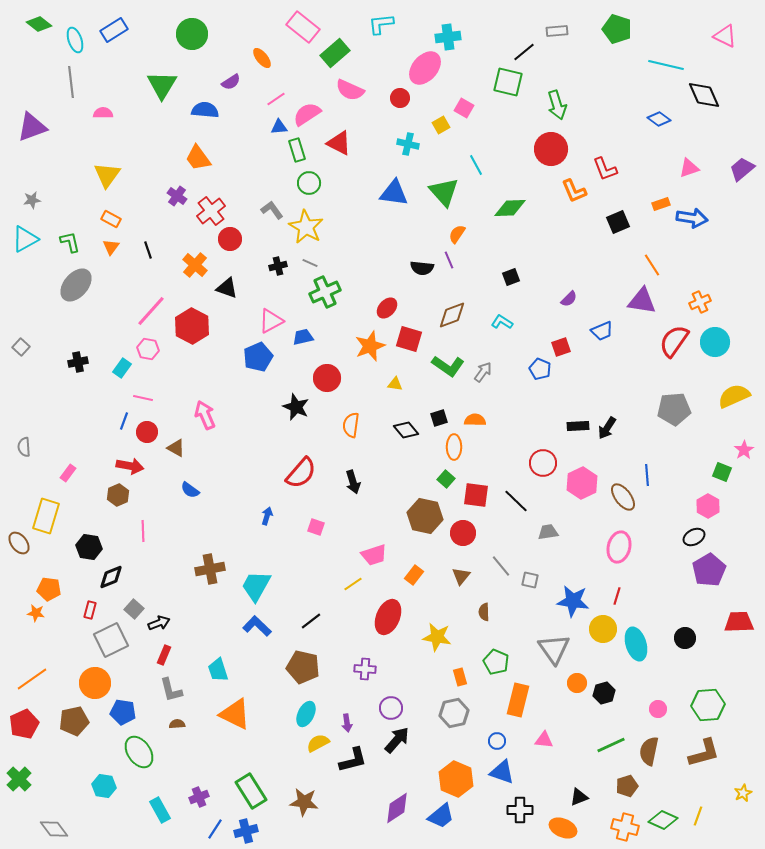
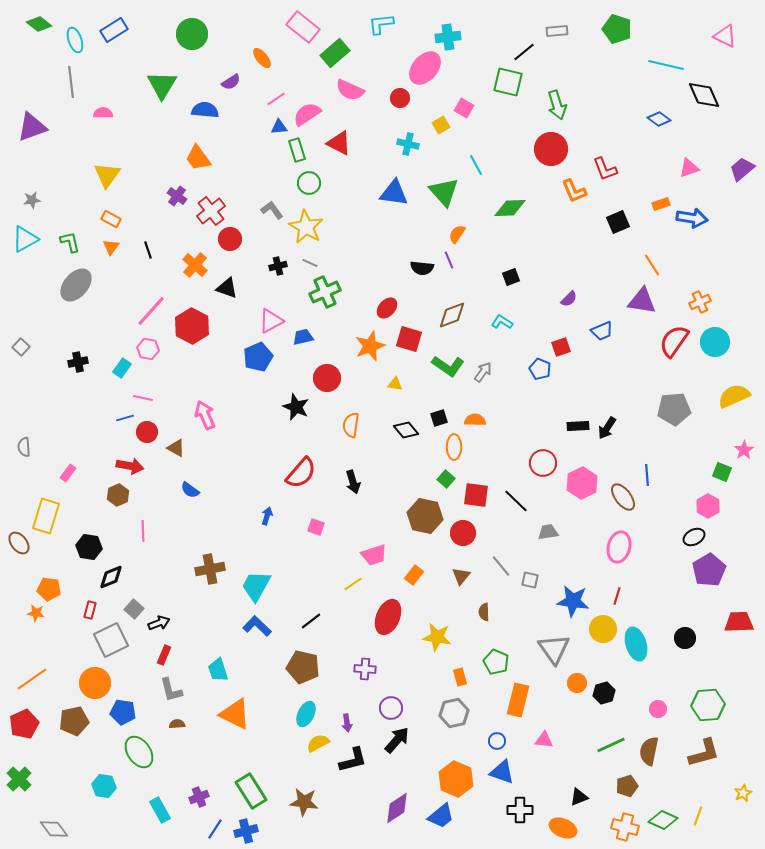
blue line at (124, 421): moved 1 px right, 3 px up; rotated 54 degrees clockwise
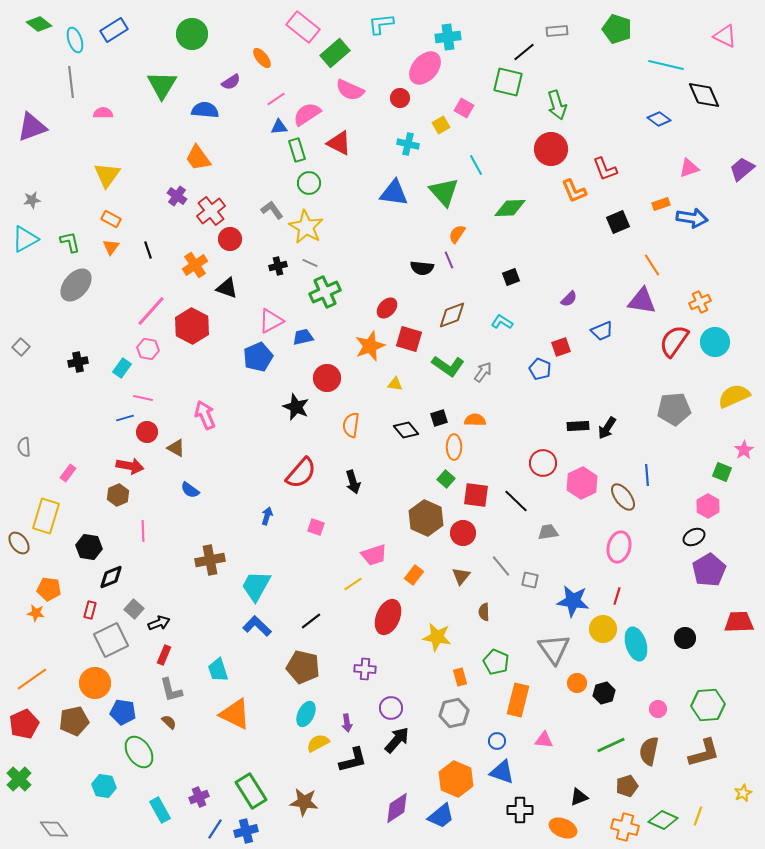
orange cross at (195, 265): rotated 15 degrees clockwise
brown hexagon at (425, 516): moved 1 px right, 2 px down; rotated 12 degrees clockwise
brown cross at (210, 569): moved 9 px up
brown semicircle at (177, 724): moved 8 px left, 2 px up; rotated 49 degrees clockwise
